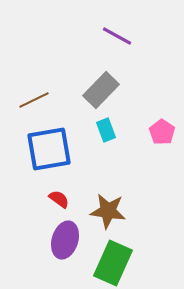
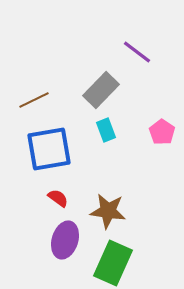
purple line: moved 20 px right, 16 px down; rotated 8 degrees clockwise
red semicircle: moved 1 px left, 1 px up
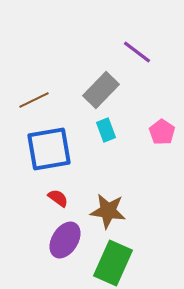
purple ellipse: rotated 15 degrees clockwise
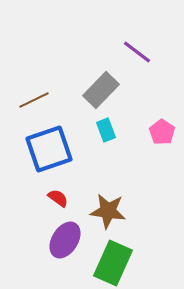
blue square: rotated 9 degrees counterclockwise
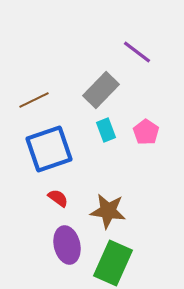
pink pentagon: moved 16 px left
purple ellipse: moved 2 px right, 5 px down; rotated 45 degrees counterclockwise
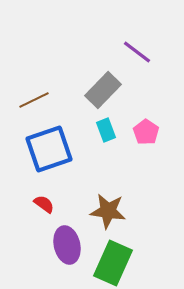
gray rectangle: moved 2 px right
red semicircle: moved 14 px left, 6 px down
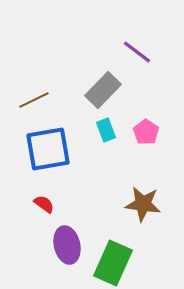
blue square: moved 1 px left; rotated 9 degrees clockwise
brown star: moved 35 px right, 7 px up
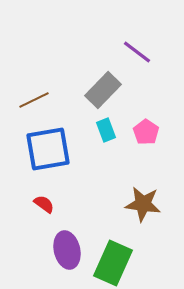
purple ellipse: moved 5 px down
